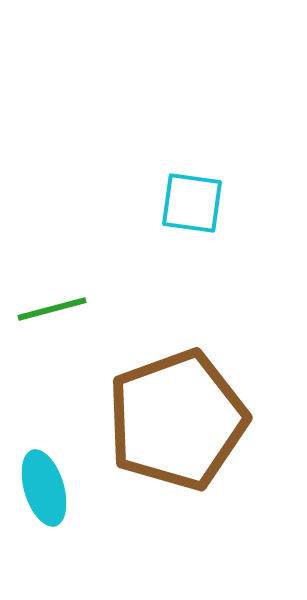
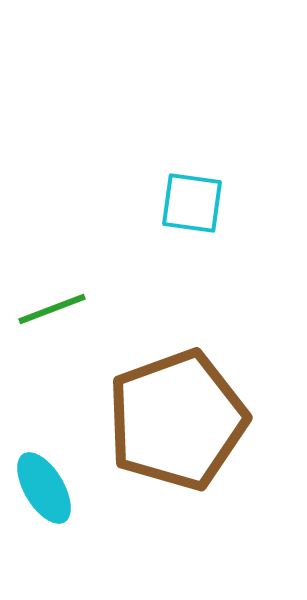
green line: rotated 6 degrees counterclockwise
cyan ellipse: rotated 14 degrees counterclockwise
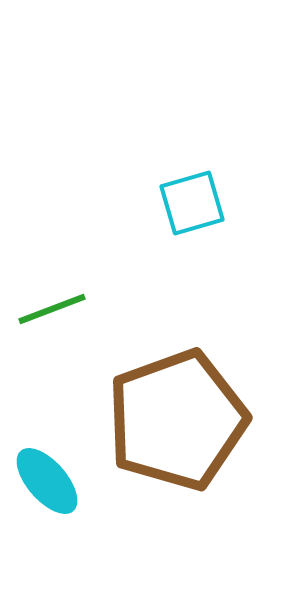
cyan square: rotated 24 degrees counterclockwise
cyan ellipse: moved 3 px right, 7 px up; rotated 10 degrees counterclockwise
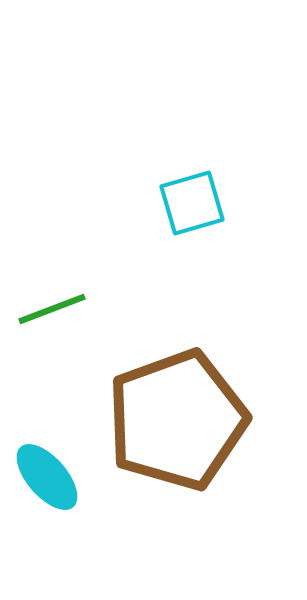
cyan ellipse: moved 4 px up
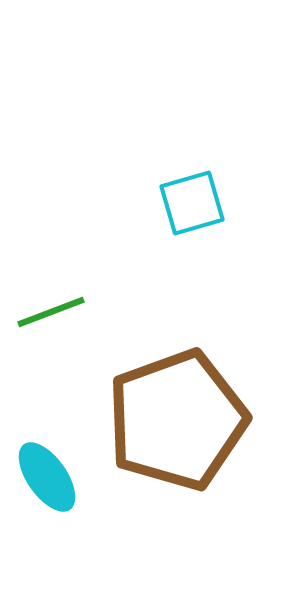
green line: moved 1 px left, 3 px down
cyan ellipse: rotated 6 degrees clockwise
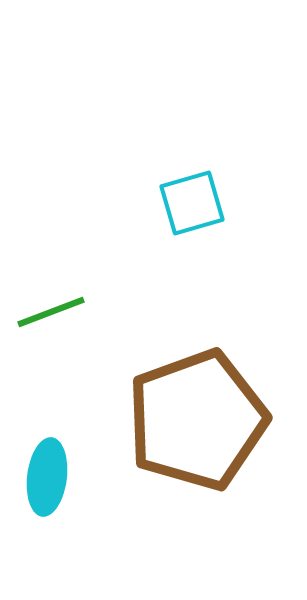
brown pentagon: moved 20 px right
cyan ellipse: rotated 42 degrees clockwise
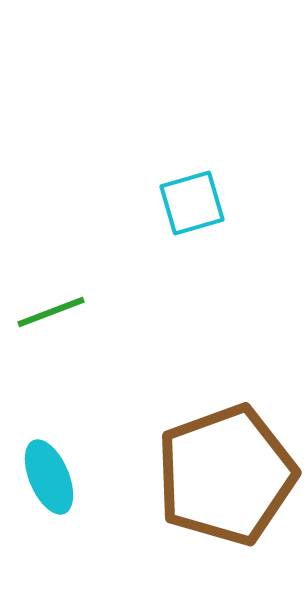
brown pentagon: moved 29 px right, 55 px down
cyan ellipse: moved 2 px right; rotated 30 degrees counterclockwise
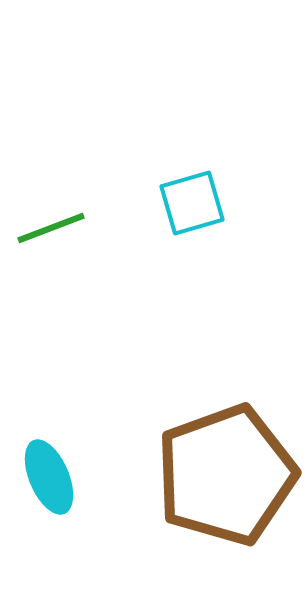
green line: moved 84 px up
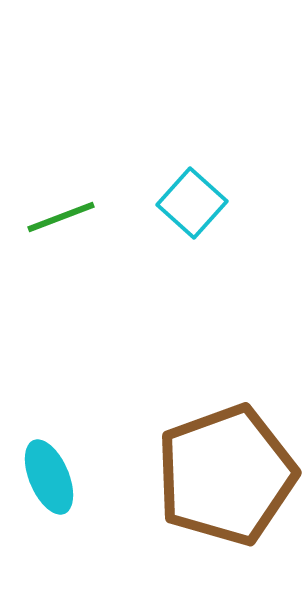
cyan square: rotated 32 degrees counterclockwise
green line: moved 10 px right, 11 px up
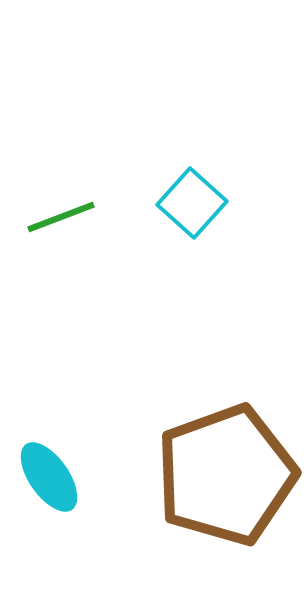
cyan ellipse: rotated 12 degrees counterclockwise
